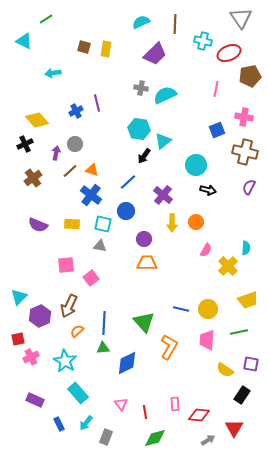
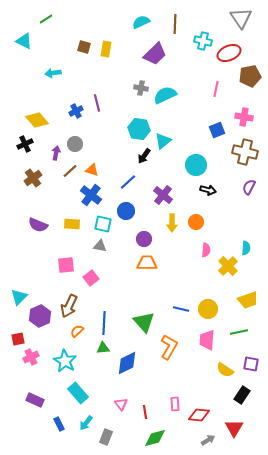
pink semicircle at (206, 250): rotated 24 degrees counterclockwise
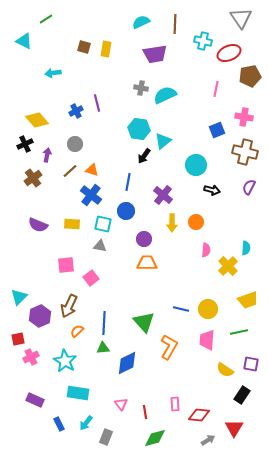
purple trapezoid at (155, 54): rotated 35 degrees clockwise
purple arrow at (56, 153): moved 9 px left, 2 px down
blue line at (128, 182): rotated 36 degrees counterclockwise
black arrow at (208, 190): moved 4 px right
cyan rectangle at (78, 393): rotated 40 degrees counterclockwise
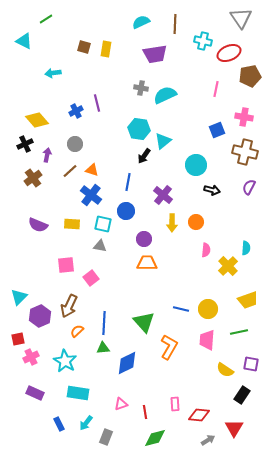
purple rectangle at (35, 400): moved 7 px up
pink triangle at (121, 404): rotated 48 degrees clockwise
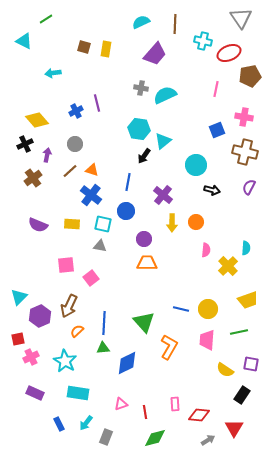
purple trapezoid at (155, 54): rotated 40 degrees counterclockwise
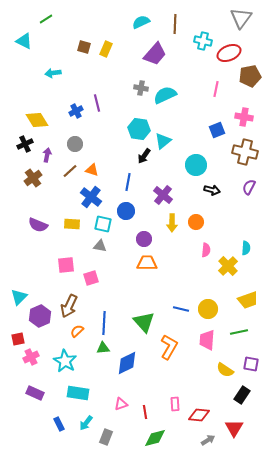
gray triangle at (241, 18): rotated 10 degrees clockwise
yellow rectangle at (106, 49): rotated 14 degrees clockwise
yellow diamond at (37, 120): rotated 10 degrees clockwise
blue cross at (91, 195): moved 2 px down
pink square at (91, 278): rotated 21 degrees clockwise
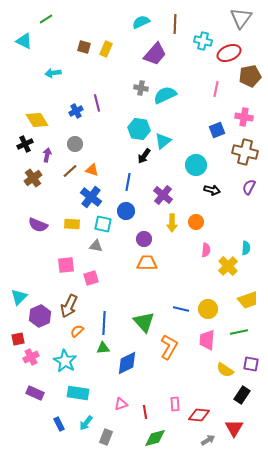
gray triangle at (100, 246): moved 4 px left
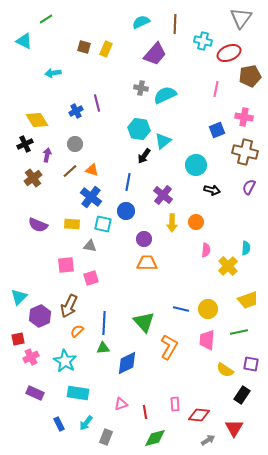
gray triangle at (96, 246): moved 6 px left
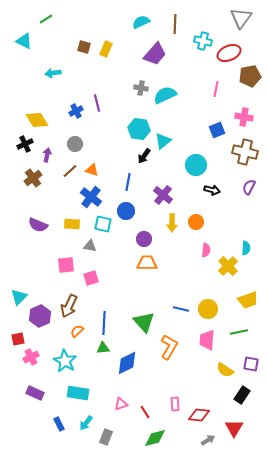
red line at (145, 412): rotated 24 degrees counterclockwise
